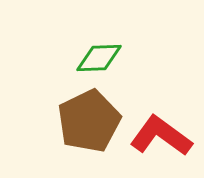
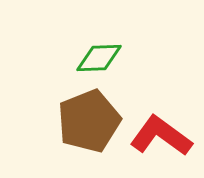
brown pentagon: rotated 4 degrees clockwise
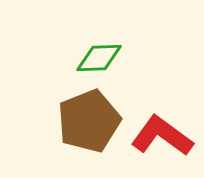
red L-shape: moved 1 px right
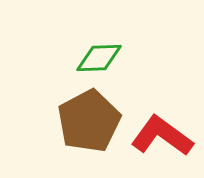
brown pentagon: rotated 6 degrees counterclockwise
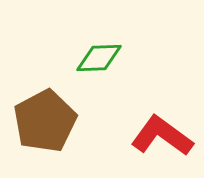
brown pentagon: moved 44 px left
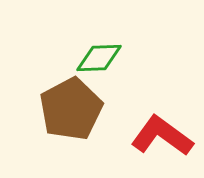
brown pentagon: moved 26 px right, 12 px up
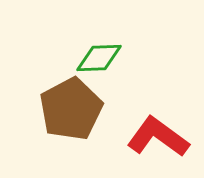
red L-shape: moved 4 px left, 1 px down
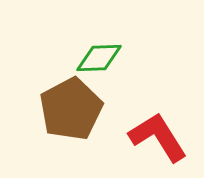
red L-shape: rotated 22 degrees clockwise
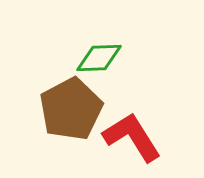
red L-shape: moved 26 px left
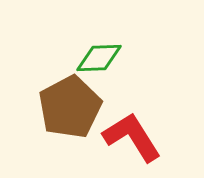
brown pentagon: moved 1 px left, 2 px up
